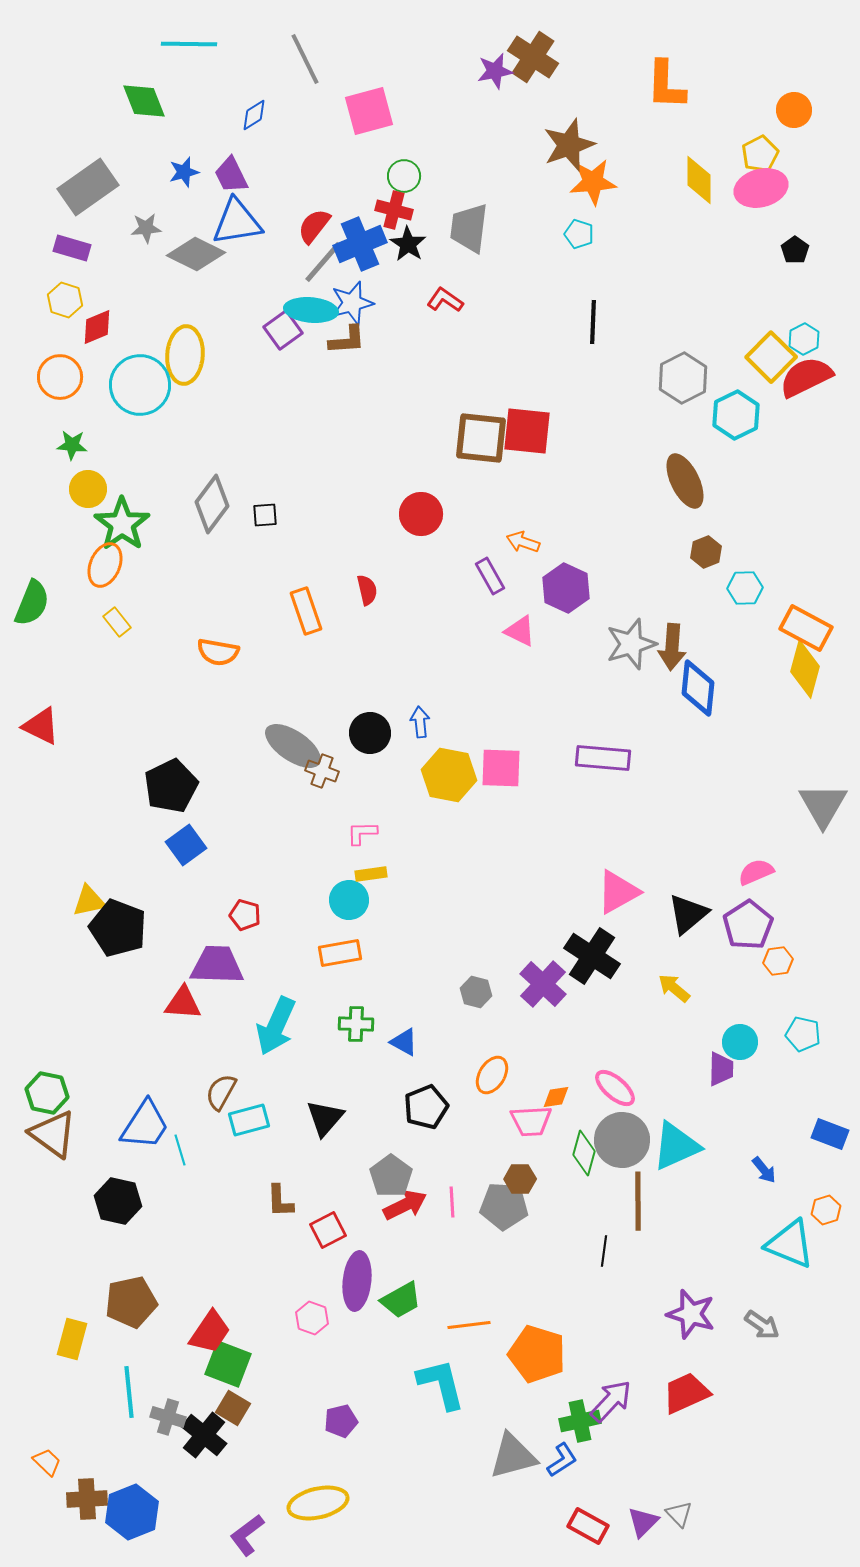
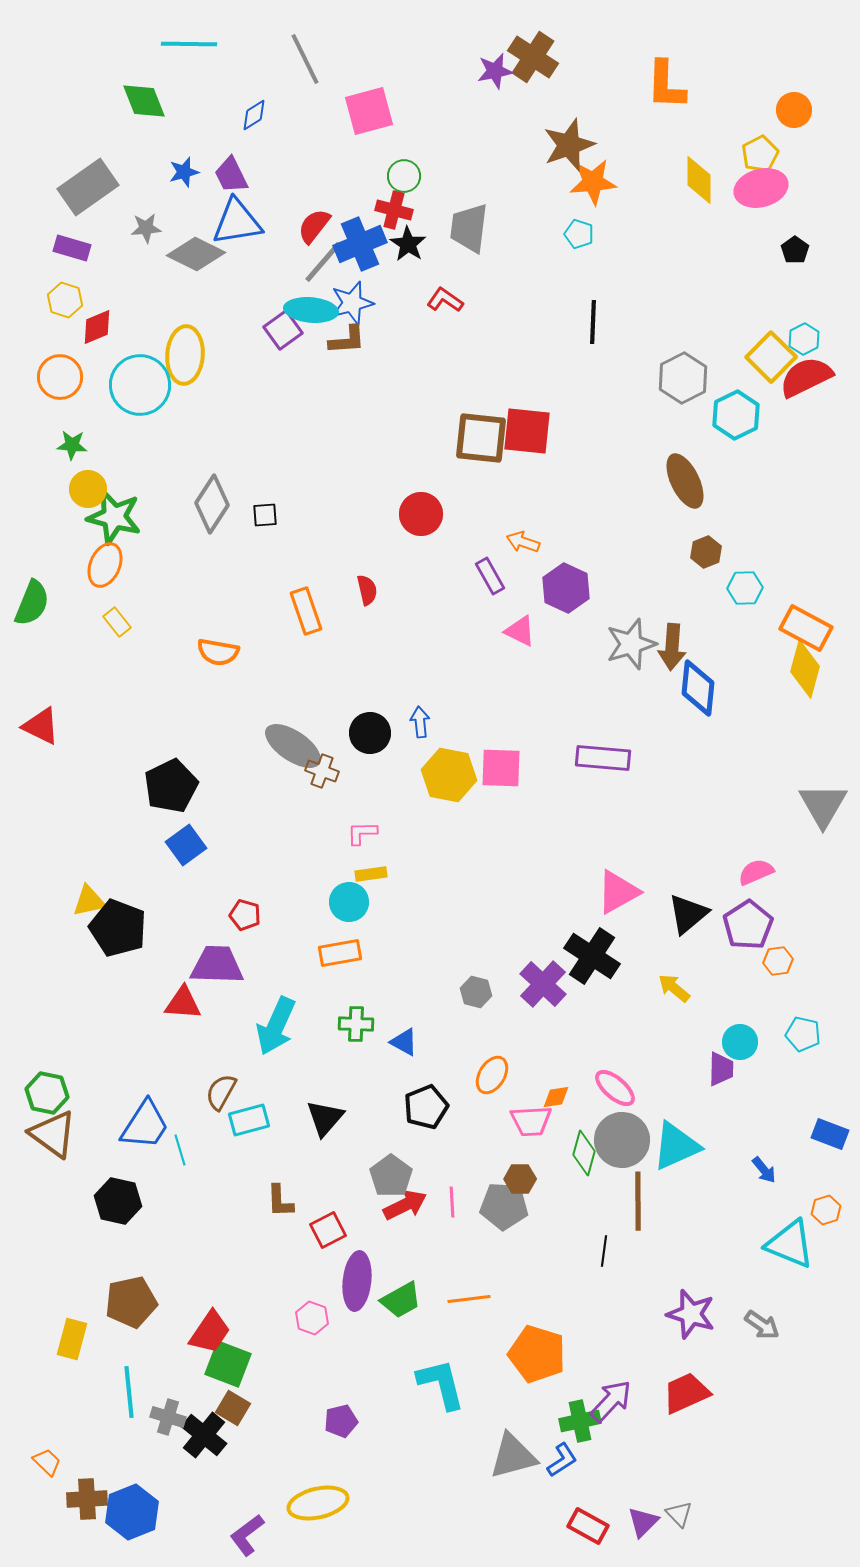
gray diamond at (212, 504): rotated 4 degrees counterclockwise
green star at (122, 524): moved 8 px left, 7 px up; rotated 22 degrees counterclockwise
cyan circle at (349, 900): moved 2 px down
orange line at (469, 1325): moved 26 px up
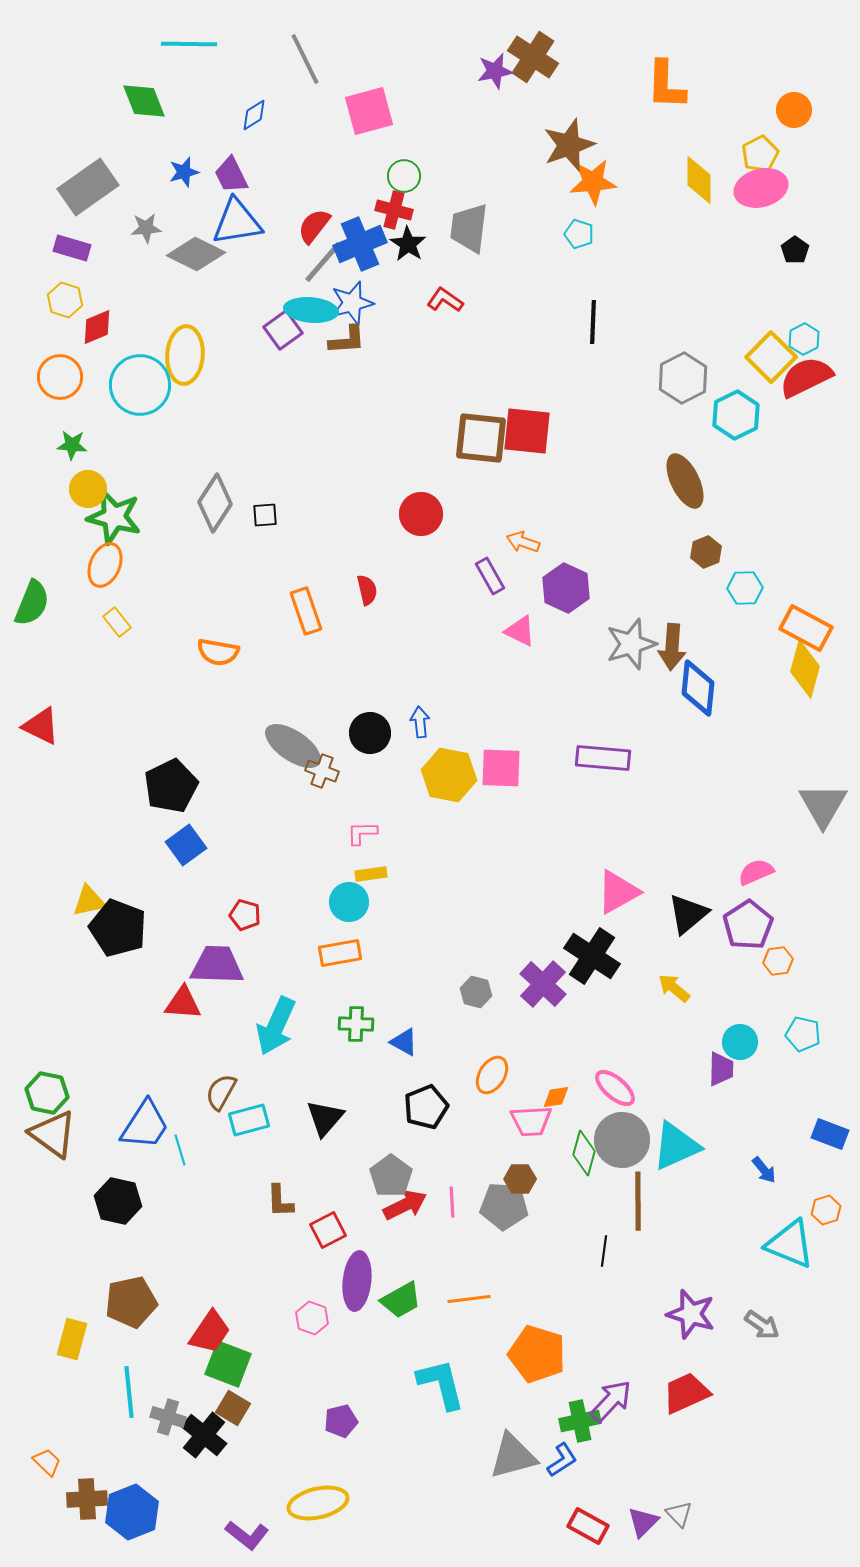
gray diamond at (212, 504): moved 3 px right, 1 px up
purple L-shape at (247, 1535): rotated 105 degrees counterclockwise
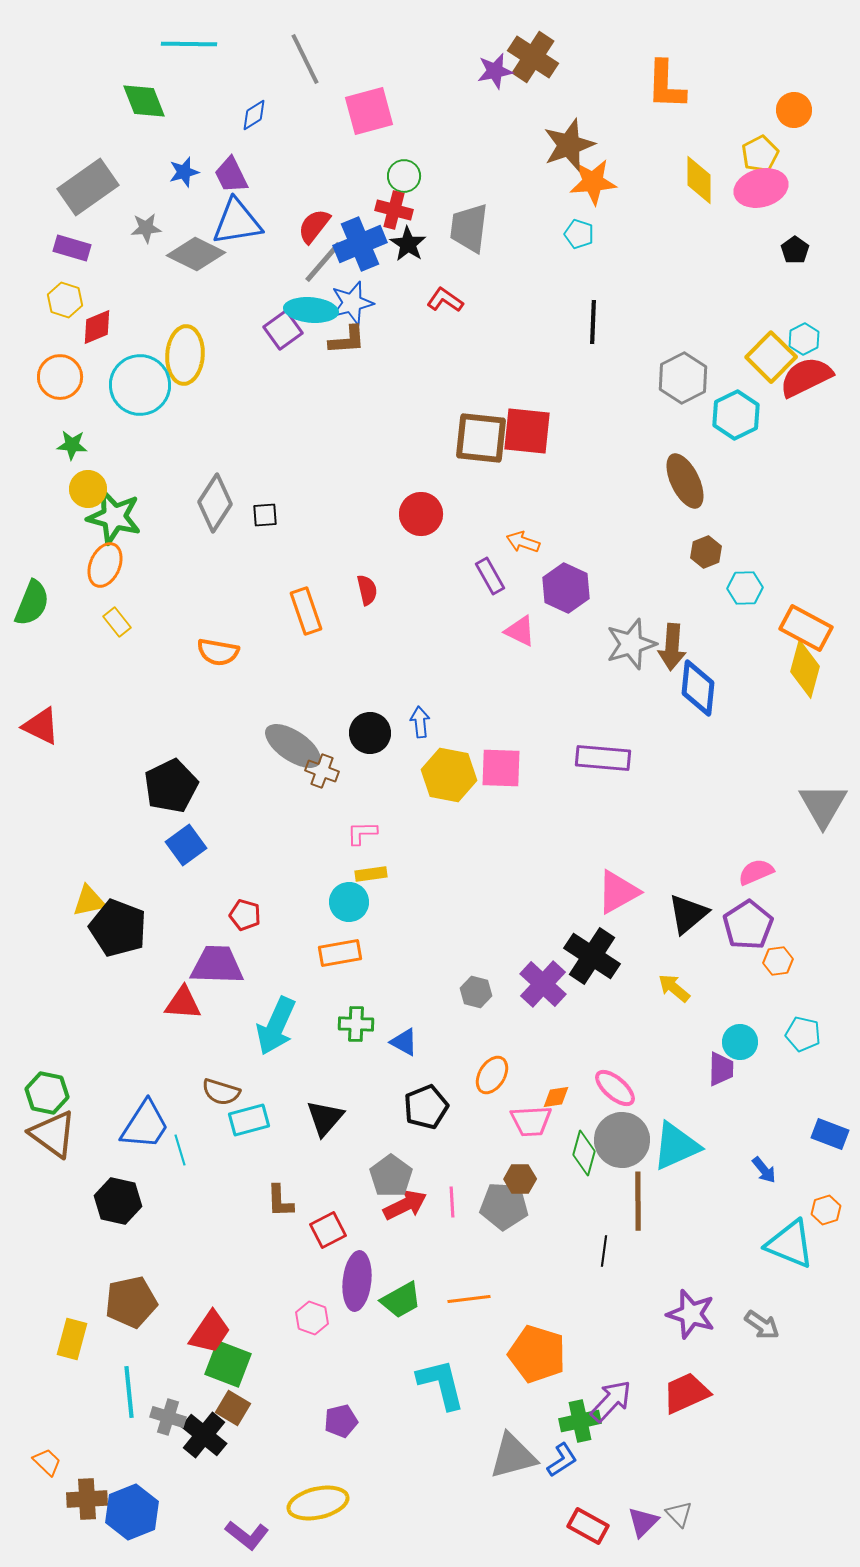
brown semicircle at (221, 1092): rotated 102 degrees counterclockwise
